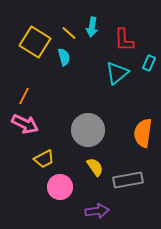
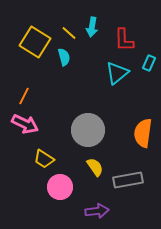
yellow trapezoid: rotated 60 degrees clockwise
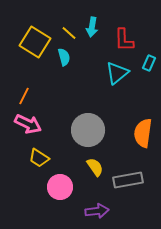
pink arrow: moved 3 px right
yellow trapezoid: moved 5 px left, 1 px up
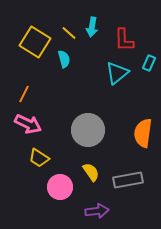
cyan semicircle: moved 2 px down
orange line: moved 2 px up
yellow semicircle: moved 4 px left, 5 px down
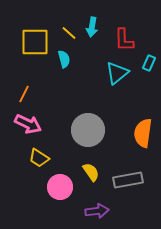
yellow square: rotated 32 degrees counterclockwise
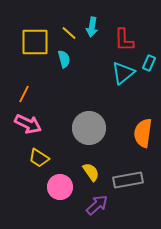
cyan triangle: moved 6 px right
gray circle: moved 1 px right, 2 px up
purple arrow: moved 6 px up; rotated 35 degrees counterclockwise
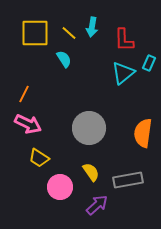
yellow square: moved 9 px up
cyan semicircle: rotated 18 degrees counterclockwise
